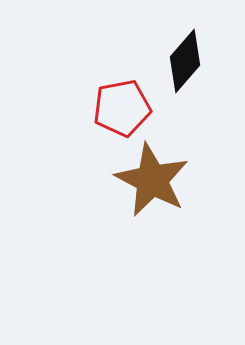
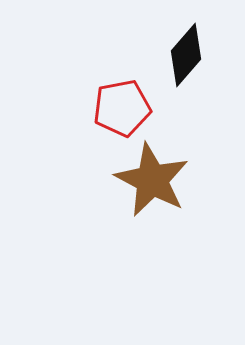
black diamond: moved 1 px right, 6 px up
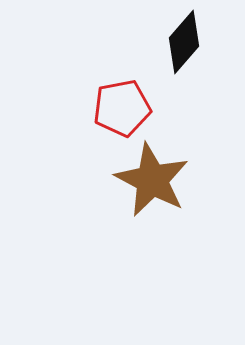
black diamond: moved 2 px left, 13 px up
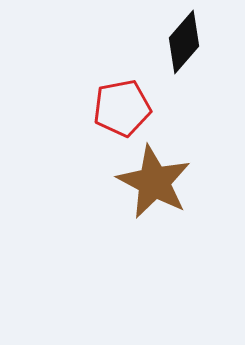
brown star: moved 2 px right, 2 px down
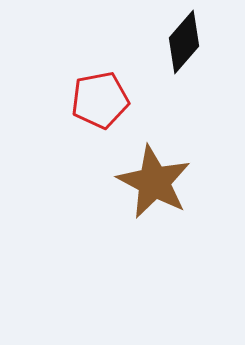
red pentagon: moved 22 px left, 8 px up
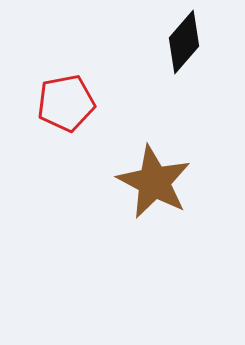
red pentagon: moved 34 px left, 3 px down
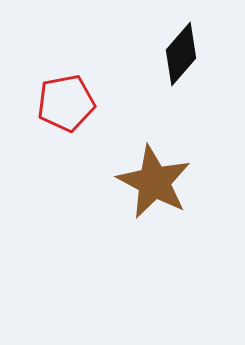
black diamond: moved 3 px left, 12 px down
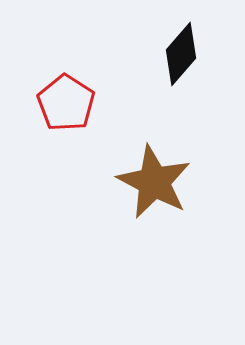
red pentagon: rotated 28 degrees counterclockwise
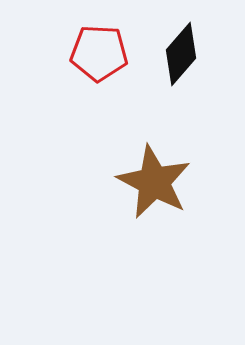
red pentagon: moved 33 px right, 50 px up; rotated 30 degrees counterclockwise
